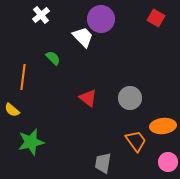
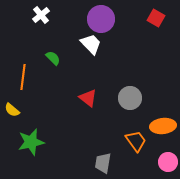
white trapezoid: moved 8 px right, 7 px down
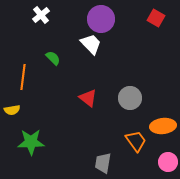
yellow semicircle: rotated 49 degrees counterclockwise
green star: rotated 12 degrees clockwise
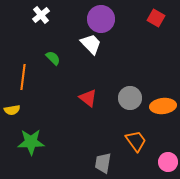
orange ellipse: moved 20 px up
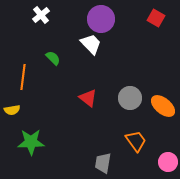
orange ellipse: rotated 45 degrees clockwise
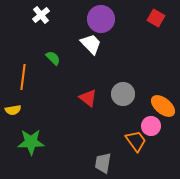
gray circle: moved 7 px left, 4 px up
yellow semicircle: moved 1 px right
pink circle: moved 17 px left, 36 px up
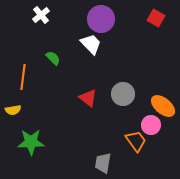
pink circle: moved 1 px up
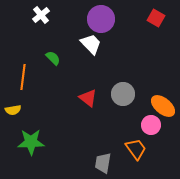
orange trapezoid: moved 8 px down
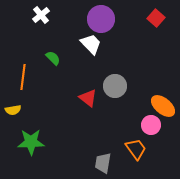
red square: rotated 12 degrees clockwise
gray circle: moved 8 px left, 8 px up
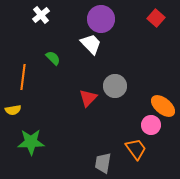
red triangle: rotated 36 degrees clockwise
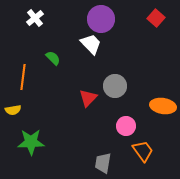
white cross: moved 6 px left, 3 px down
orange ellipse: rotated 30 degrees counterclockwise
pink circle: moved 25 px left, 1 px down
orange trapezoid: moved 7 px right, 2 px down
